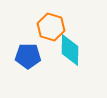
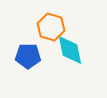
cyan diamond: rotated 12 degrees counterclockwise
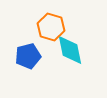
blue pentagon: rotated 15 degrees counterclockwise
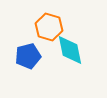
orange hexagon: moved 2 px left
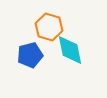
blue pentagon: moved 2 px right, 1 px up
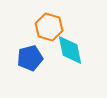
blue pentagon: moved 3 px down
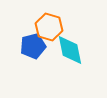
blue pentagon: moved 3 px right, 12 px up
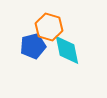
cyan diamond: moved 3 px left
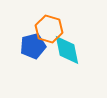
orange hexagon: moved 2 px down
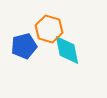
blue pentagon: moved 9 px left
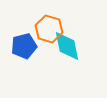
cyan diamond: moved 4 px up
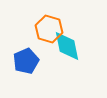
blue pentagon: moved 2 px right, 15 px down; rotated 10 degrees counterclockwise
